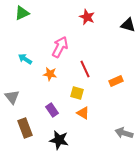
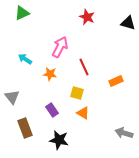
black triangle: moved 2 px up
red line: moved 1 px left, 2 px up
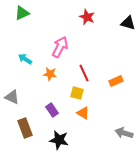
red line: moved 6 px down
gray triangle: rotated 28 degrees counterclockwise
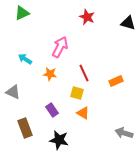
gray triangle: moved 1 px right, 5 px up
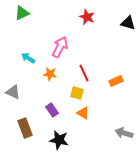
cyan arrow: moved 3 px right, 1 px up
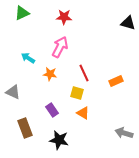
red star: moved 23 px left; rotated 21 degrees counterclockwise
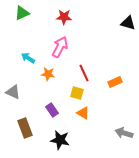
orange star: moved 2 px left
orange rectangle: moved 1 px left, 1 px down
black star: moved 1 px right
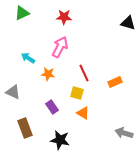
purple rectangle: moved 3 px up
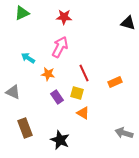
purple rectangle: moved 5 px right, 10 px up
black star: rotated 12 degrees clockwise
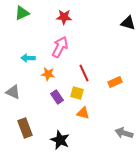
cyan arrow: rotated 32 degrees counterclockwise
orange triangle: rotated 16 degrees counterclockwise
